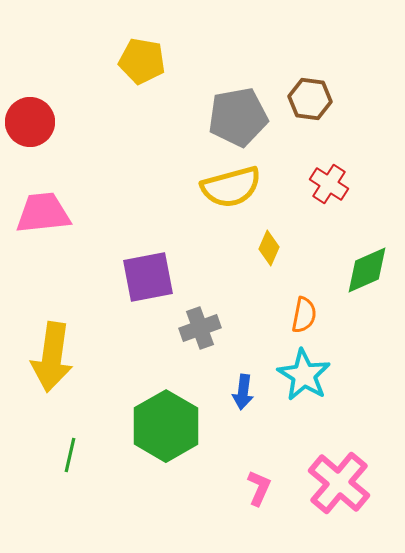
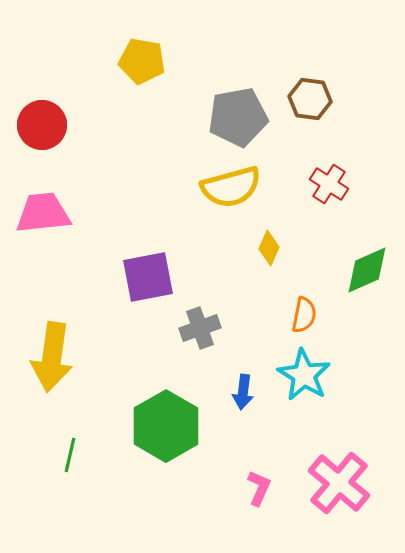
red circle: moved 12 px right, 3 px down
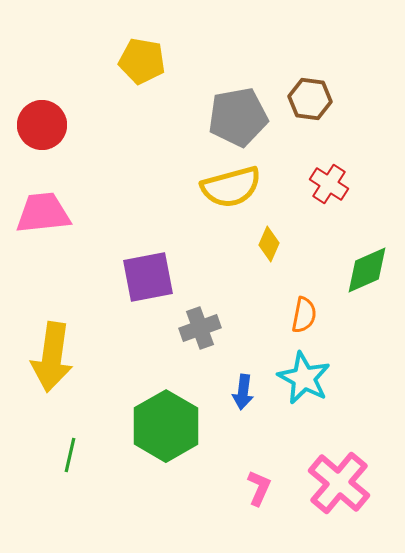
yellow diamond: moved 4 px up
cyan star: moved 3 px down; rotated 4 degrees counterclockwise
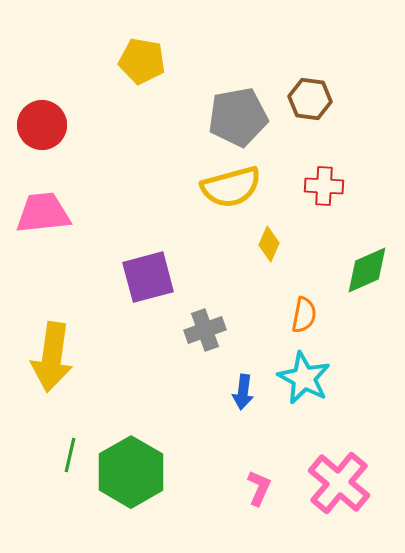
red cross: moved 5 px left, 2 px down; rotated 30 degrees counterclockwise
purple square: rotated 4 degrees counterclockwise
gray cross: moved 5 px right, 2 px down
green hexagon: moved 35 px left, 46 px down
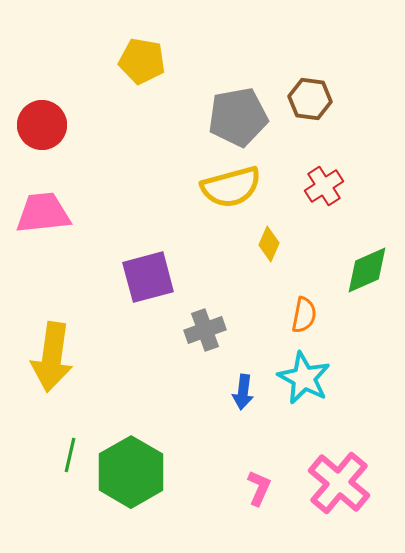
red cross: rotated 36 degrees counterclockwise
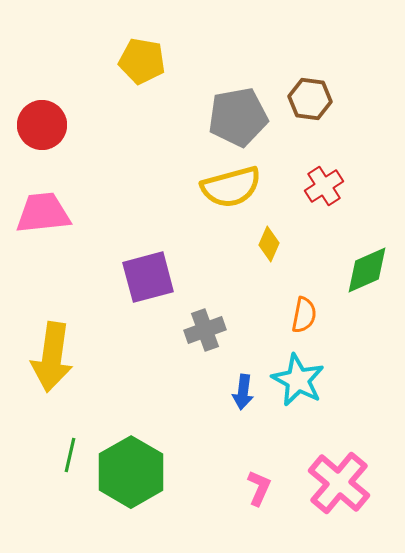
cyan star: moved 6 px left, 2 px down
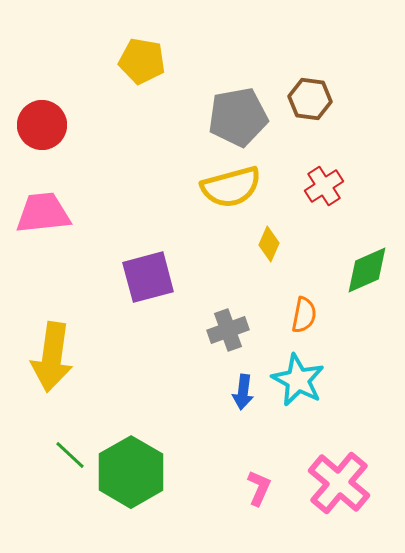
gray cross: moved 23 px right
green line: rotated 60 degrees counterclockwise
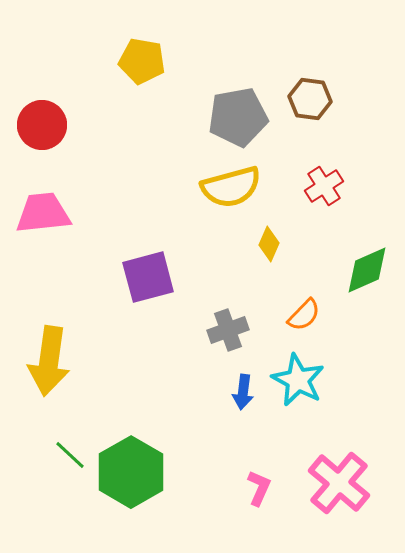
orange semicircle: rotated 33 degrees clockwise
yellow arrow: moved 3 px left, 4 px down
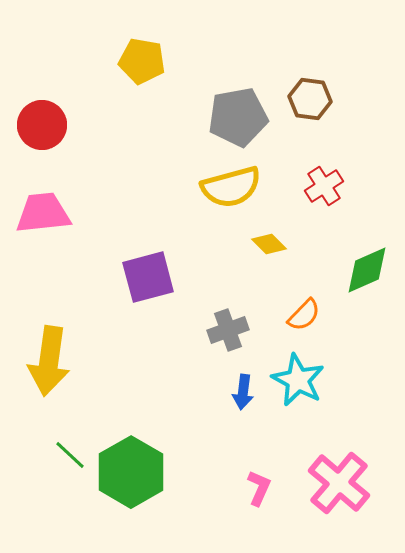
yellow diamond: rotated 68 degrees counterclockwise
